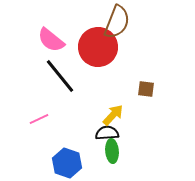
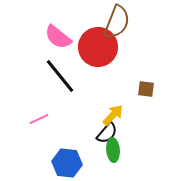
pink semicircle: moved 7 px right, 3 px up
black semicircle: rotated 135 degrees clockwise
green ellipse: moved 1 px right, 1 px up
blue hexagon: rotated 12 degrees counterclockwise
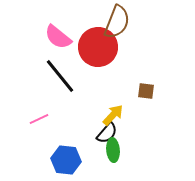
brown square: moved 2 px down
blue hexagon: moved 1 px left, 3 px up
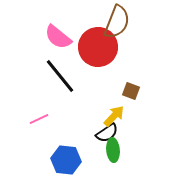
brown square: moved 15 px left; rotated 12 degrees clockwise
yellow arrow: moved 1 px right, 1 px down
black semicircle: rotated 15 degrees clockwise
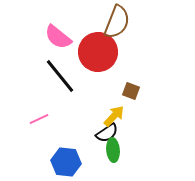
red circle: moved 5 px down
blue hexagon: moved 2 px down
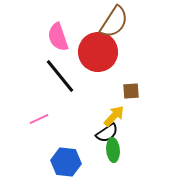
brown semicircle: moved 3 px left; rotated 12 degrees clockwise
pink semicircle: rotated 32 degrees clockwise
brown square: rotated 24 degrees counterclockwise
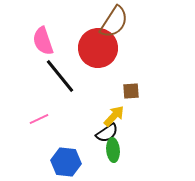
pink semicircle: moved 15 px left, 4 px down
red circle: moved 4 px up
